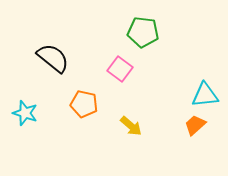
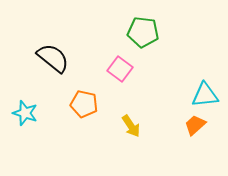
yellow arrow: rotated 15 degrees clockwise
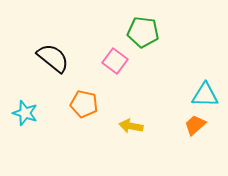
pink square: moved 5 px left, 8 px up
cyan triangle: rotated 8 degrees clockwise
yellow arrow: rotated 135 degrees clockwise
